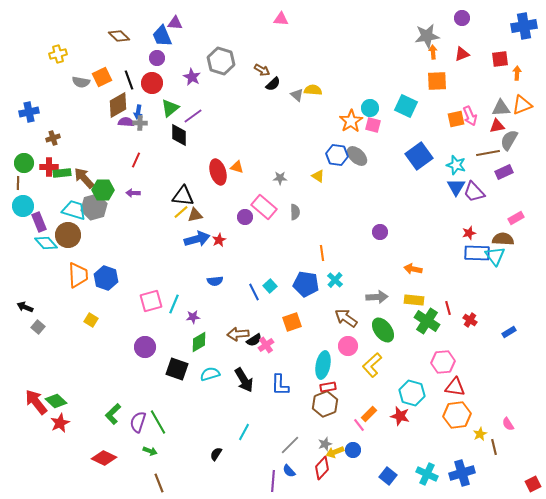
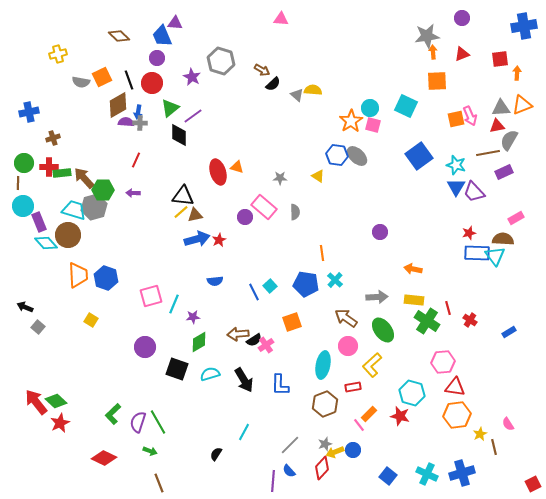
pink square at (151, 301): moved 5 px up
red rectangle at (328, 387): moved 25 px right
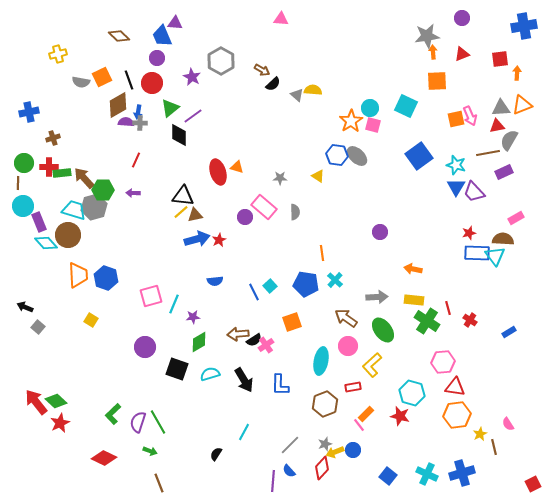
gray hexagon at (221, 61): rotated 12 degrees clockwise
cyan ellipse at (323, 365): moved 2 px left, 4 px up
orange rectangle at (369, 414): moved 3 px left
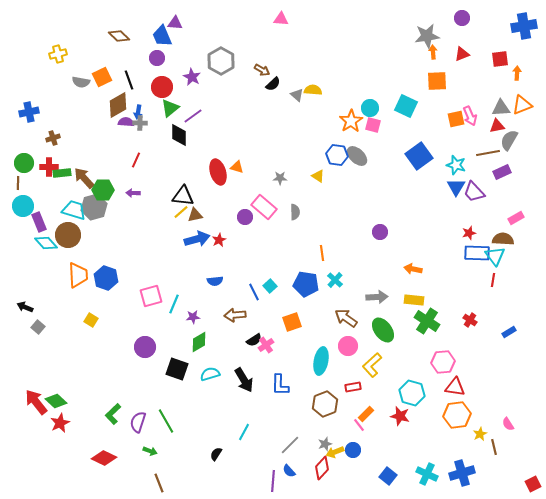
red circle at (152, 83): moved 10 px right, 4 px down
purple rectangle at (504, 172): moved 2 px left
red line at (448, 308): moved 45 px right, 28 px up; rotated 24 degrees clockwise
brown arrow at (238, 334): moved 3 px left, 19 px up
green line at (158, 422): moved 8 px right, 1 px up
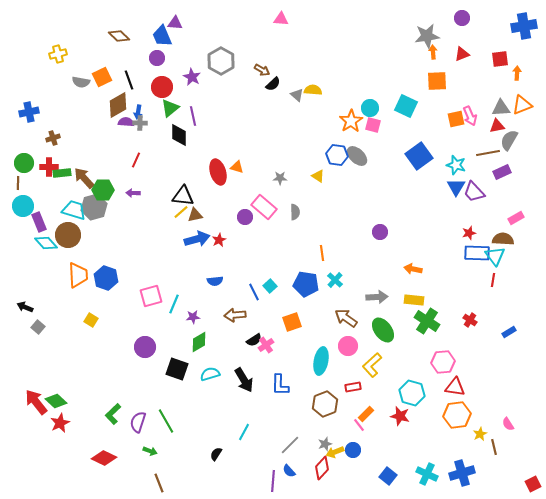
purple line at (193, 116): rotated 66 degrees counterclockwise
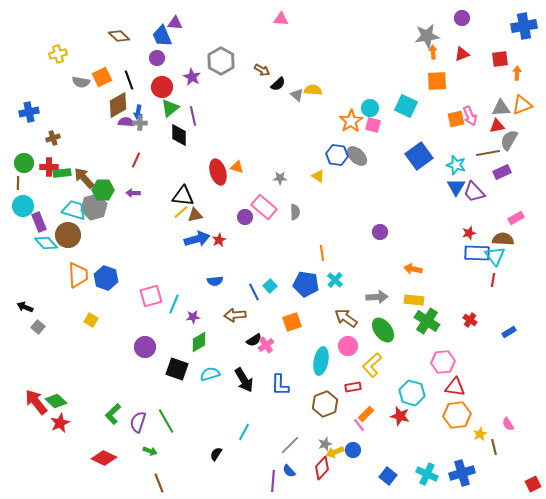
black semicircle at (273, 84): moved 5 px right
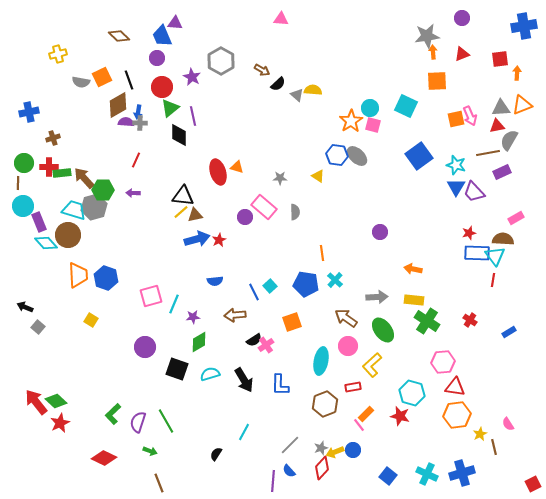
gray star at (325, 444): moved 4 px left, 4 px down
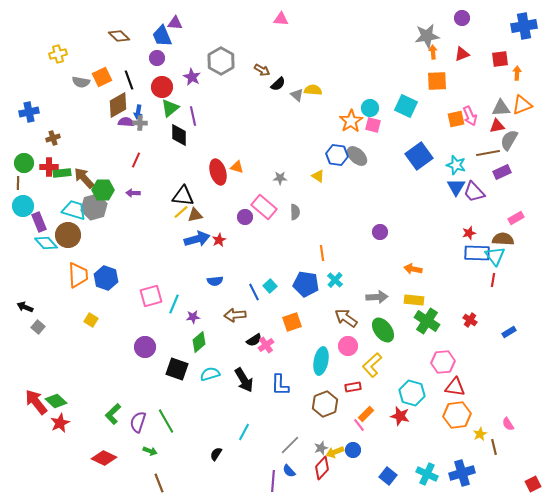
green diamond at (199, 342): rotated 10 degrees counterclockwise
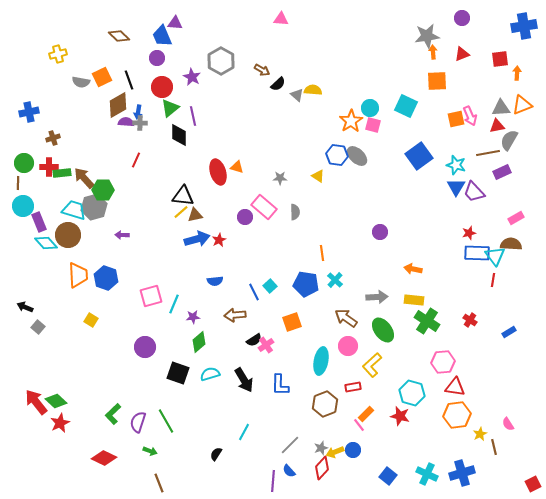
purple arrow at (133, 193): moved 11 px left, 42 px down
brown semicircle at (503, 239): moved 8 px right, 5 px down
black square at (177, 369): moved 1 px right, 4 px down
